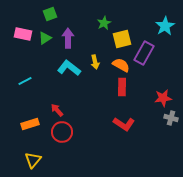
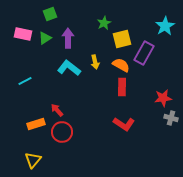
orange rectangle: moved 6 px right
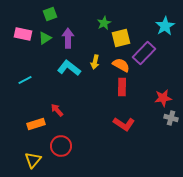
yellow square: moved 1 px left, 1 px up
purple rectangle: rotated 15 degrees clockwise
yellow arrow: rotated 24 degrees clockwise
cyan line: moved 1 px up
red circle: moved 1 px left, 14 px down
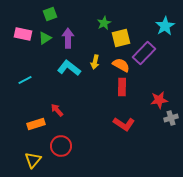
red star: moved 4 px left, 2 px down
gray cross: rotated 32 degrees counterclockwise
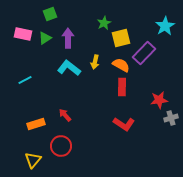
red arrow: moved 8 px right, 5 px down
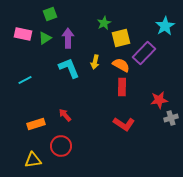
cyan L-shape: rotated 30 degrees clockwise
yellow triangle: rotated 42 degrees clockwise
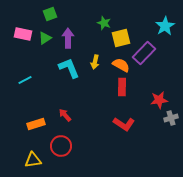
green star: rotated 24 degrees counterclockwise
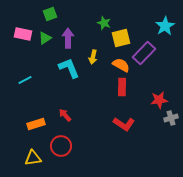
yellow arrow: moved 2 px left, 5 px up
yellow triangle: moved 2 px up
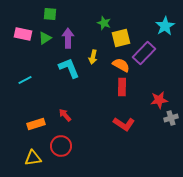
green square: rotated 24 degrees clockwise
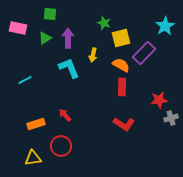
pink rectangle: moved 5 px left, 6 px up
yellow arrow: moved 2 px up
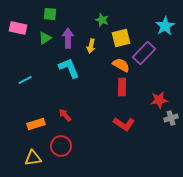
green star: moved 2 px left, 3 px up
yellow arrow: moved 2 px left, 9 px up
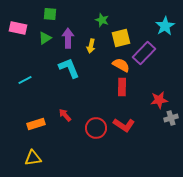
red L-shape: moved 1 px down
red circle: moved 35 px right, 18 px up
